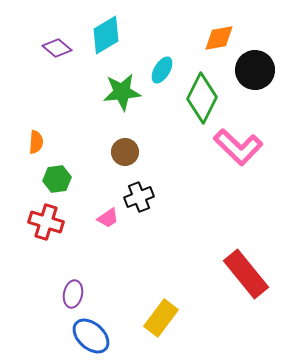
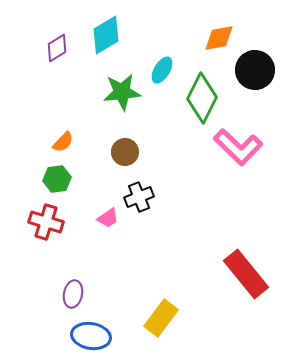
purple diamond: rotated 72 degrees counterclockwise
orange semicircle: moved 27 px right; rotated 40 degrees clockwise
blue ellipse: rotated 33 degrees counterclockwise
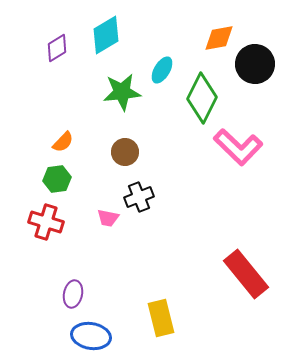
black circle: moved 6 px up
pink trapezoid: rotated 45 degrees clockwise
yellow rectangle: rotated 51 degrees counterclockwise
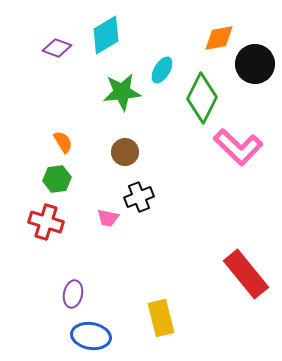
purple diamond: rotated 52 degrees clockwise
orange semicircle: rotated 75 degrees counterclockwise
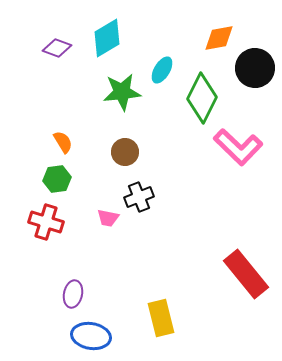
cyan diamond: moved 1 px right, 3 px down
black circle: moved 4 px down
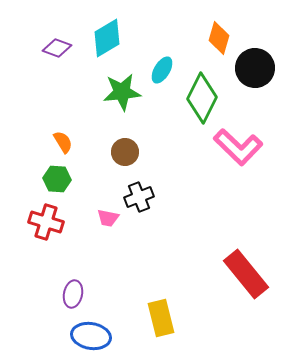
orange diamond: rotated 64 degrees counterclockwise
green hexagon: rotated 12 degrees clockwise
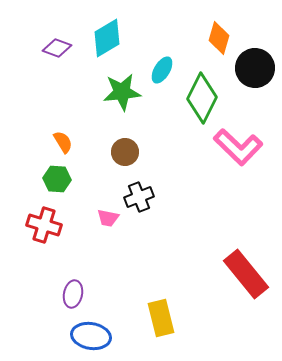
red cross: moved 2 px left, 3 px down
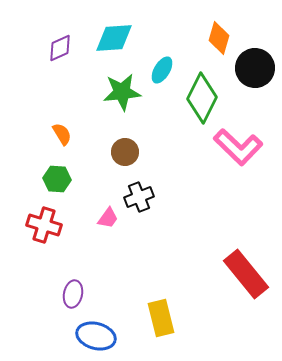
cyan diamond: moved 7 px right; rotated 27 degrees clockwise
purple diamond: moved 3 px right; rotated 44 degrees counterclockwise
orange semicircle: moved 1 px left, 8 px up
pink trapezoid: rotated 65 degrees counterclockwise
blue ellipse: moved 5 px right; rotated 6 degrees clockwise
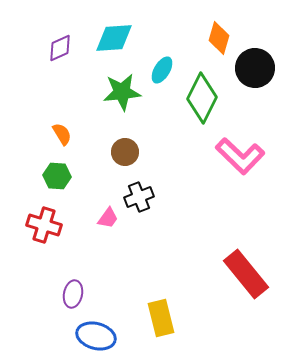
pink L-shape: moved 2 px right, 9 px down
green hexagon: moved 3 px up
